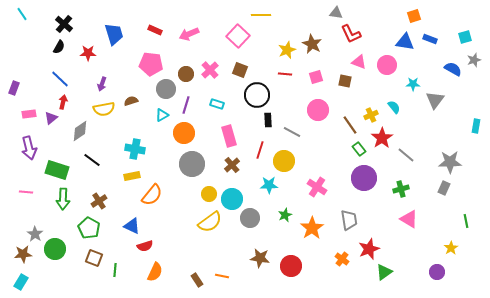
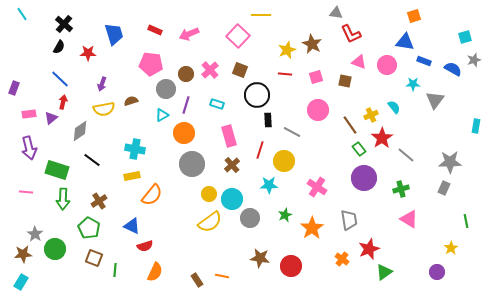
blue rectangle at (430, 39): moved 6 px left, 22 px down
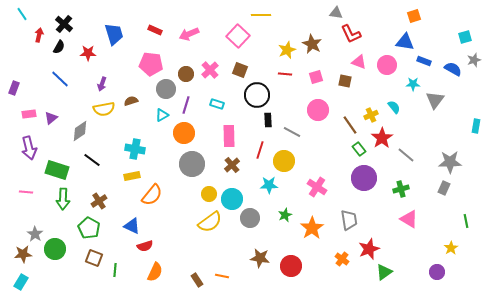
red arrow at (63, 102): moved 24 px left, 67 px up
pink rectangle at (229, 136): rotated 15 degrees clockwise
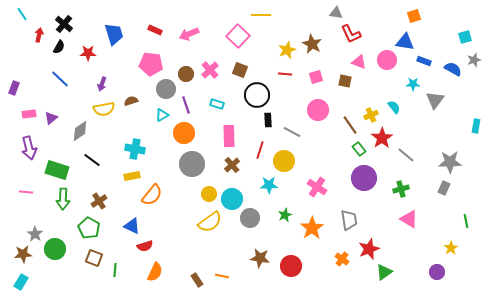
pink circle at (387, 65): moved 5 px up
purple line at (186, 105): rotated 36 degrees counterclockwise
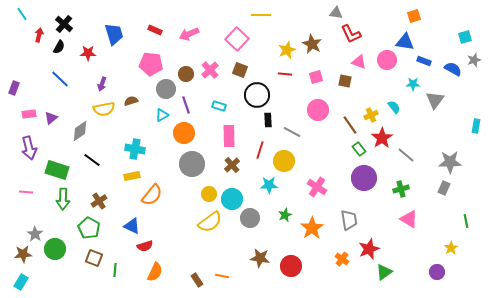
pink square at (238, 36): moved 1 px left, 3 px down
cyan rectangle at (217, 104): moved 2 px right, 2 px down
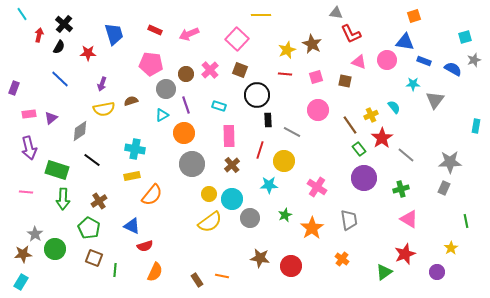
red star at (369, 249): moved 36 px right, 5 px down
